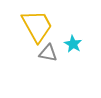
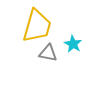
yellow trapezoid: rotated 45 degrees clockwise
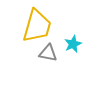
cyan star: rotated 18 degrees clockwise
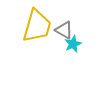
gray triangle: moved 16 px right, 23 px up; rotated 18 degrees clockwise
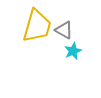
cyan star: moved 7 px down
